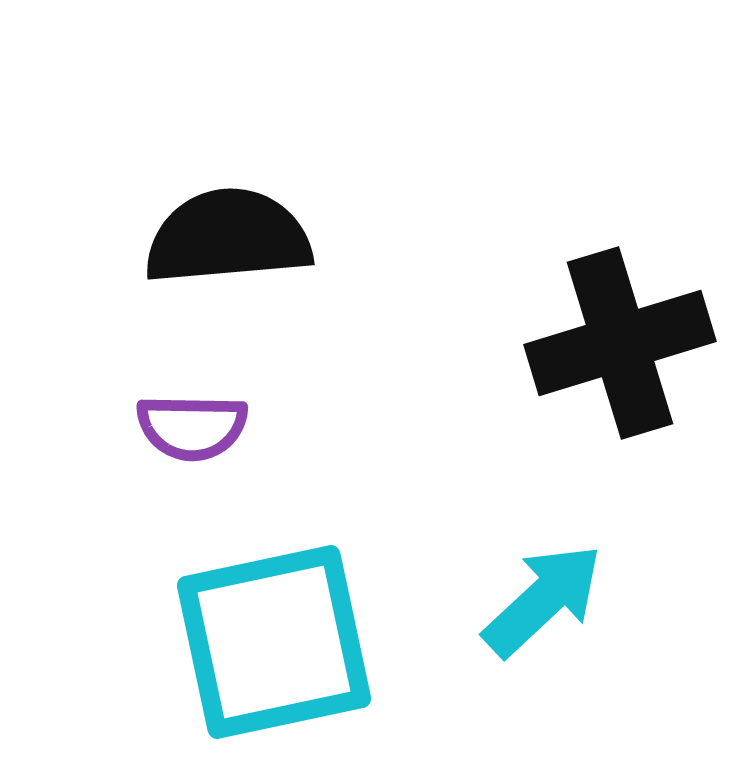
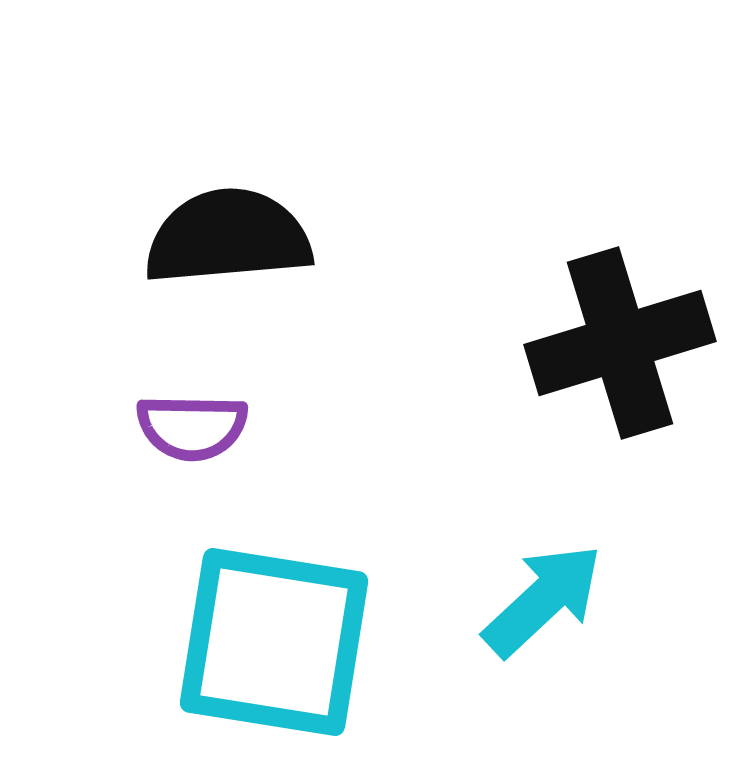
cyan square: rotated 21 degrees clockwise
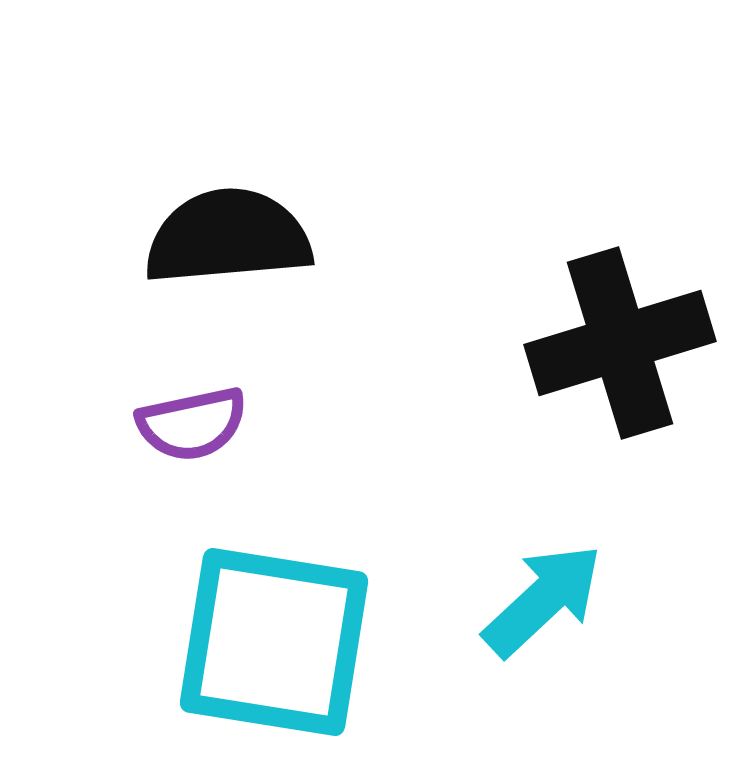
purple semicircle: moved 3 px up; rotated 13 degrees counterclockwise
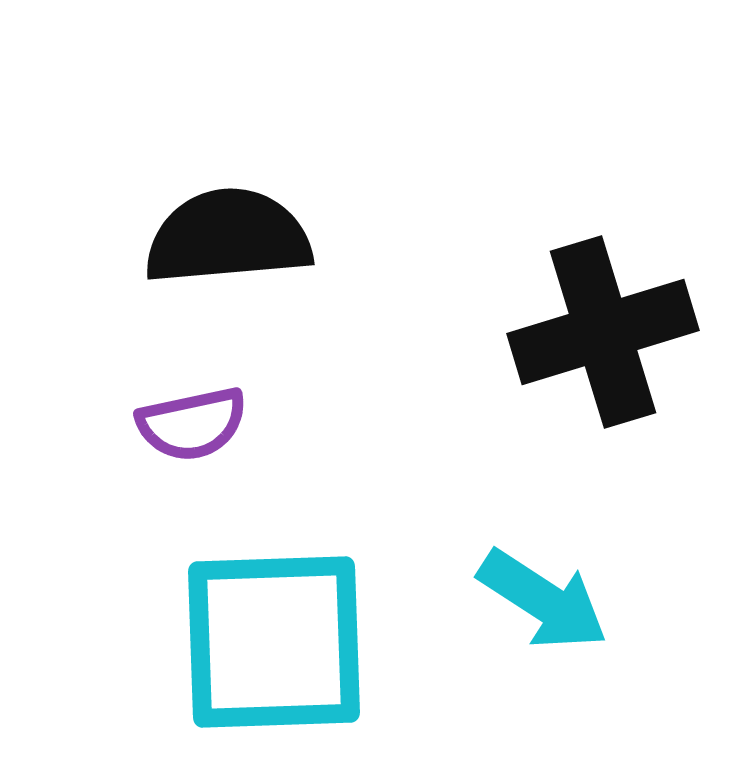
black cross: moved 17 px left, 11 px up
cyan arrow: rotated 76 degrees clockwise
cyan square: rotated 11 degrees counterclockwise
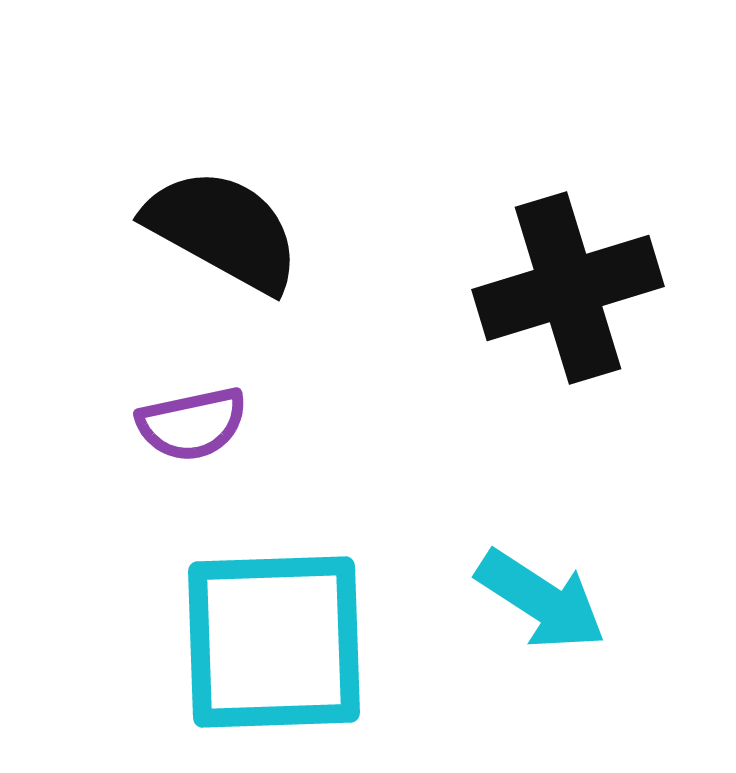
black semicircle: moved 5 px left, 7 px up; rotated 34 degrees clockwise
black cross: moved 35 px left, 44 px up
cyan arrow: moved 2 px left
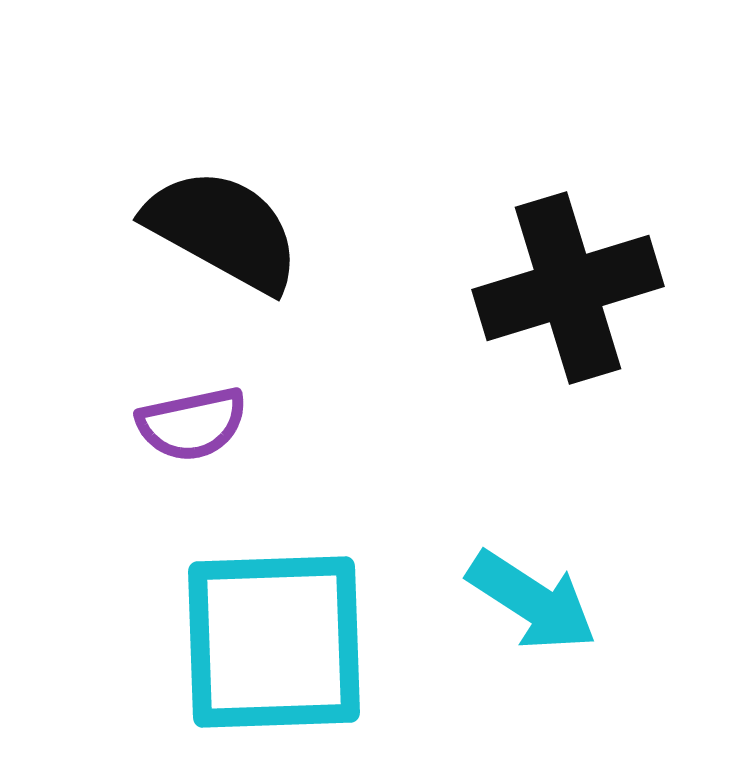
cyan arrow: moved 9 px left, 1 px down
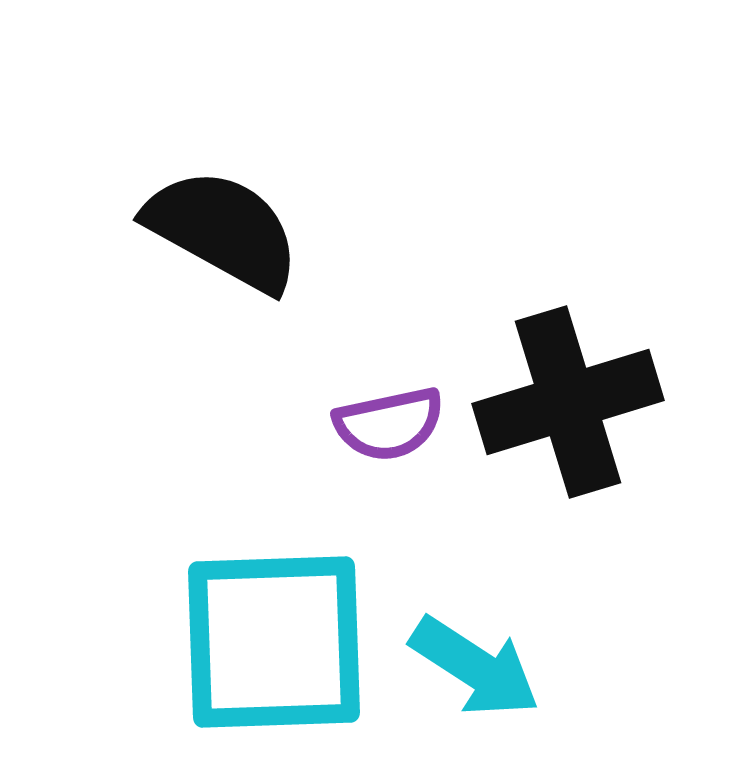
black cross: moved 114 px down
purple semicircle: moved 197 px right
cyan arrow: moved 57 px left, 66 px down
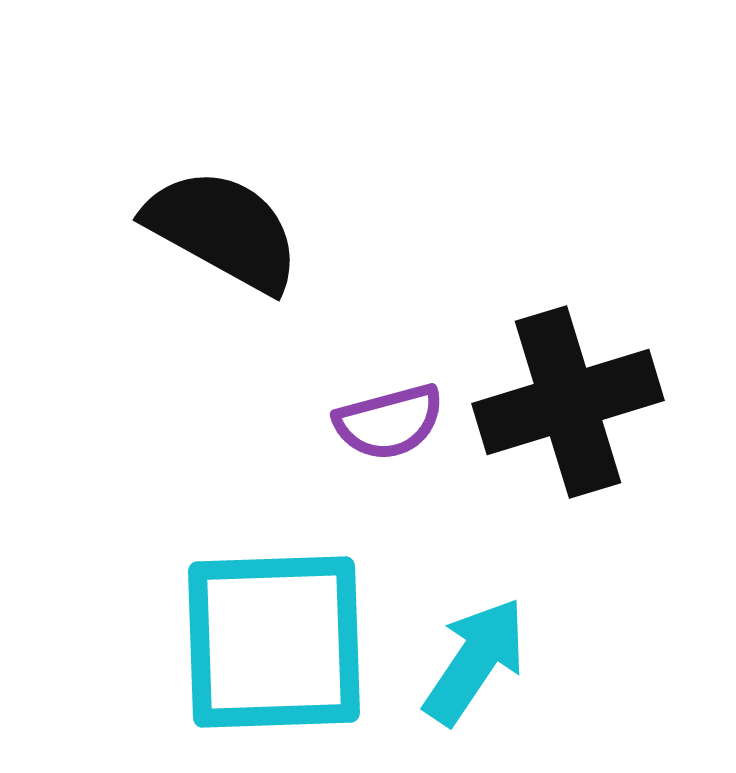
purple semicircle: moved 2 px up; rotated 3 degrees counterclockwise
cyan arrow: moved 6 px up; rotated 89 degrees counterclockwise
